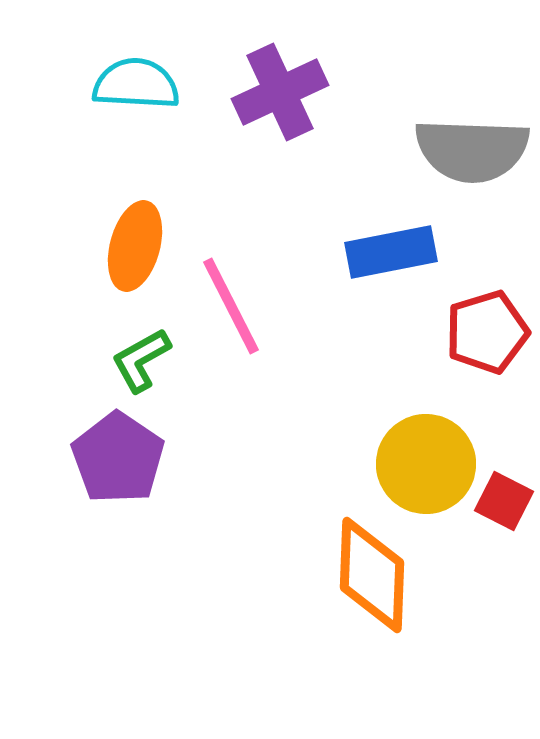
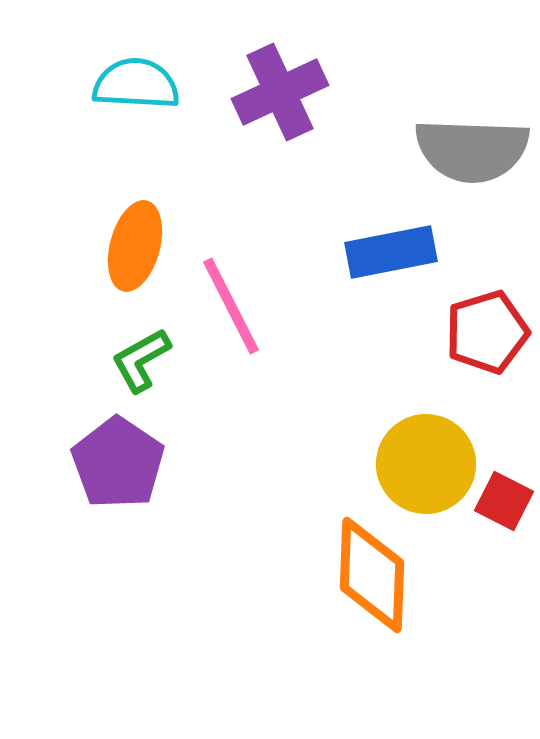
purple pentagon: moved 5 px down
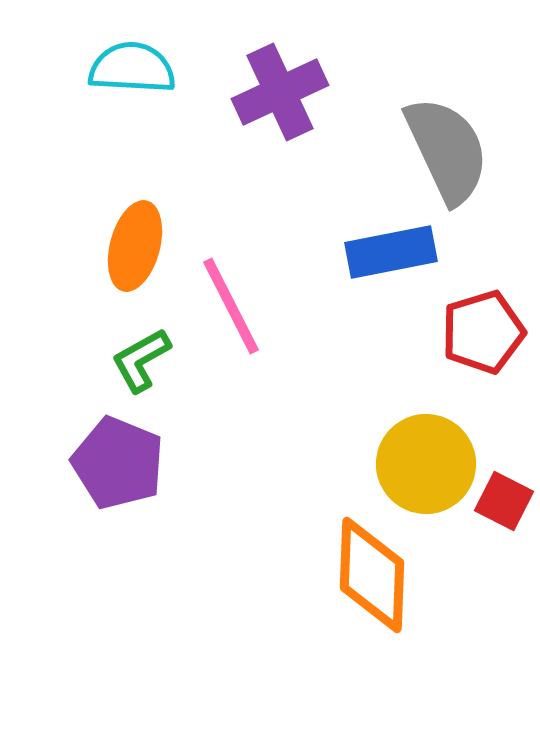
cyan semicircle: moved 4 px left, 16 px up
gray semicircle: moved 25 px left; rotated 117 degrees counterclockwise
red pentagon: moved 4 px left
purple pentagon: rotated 12 degrees counterclockwise
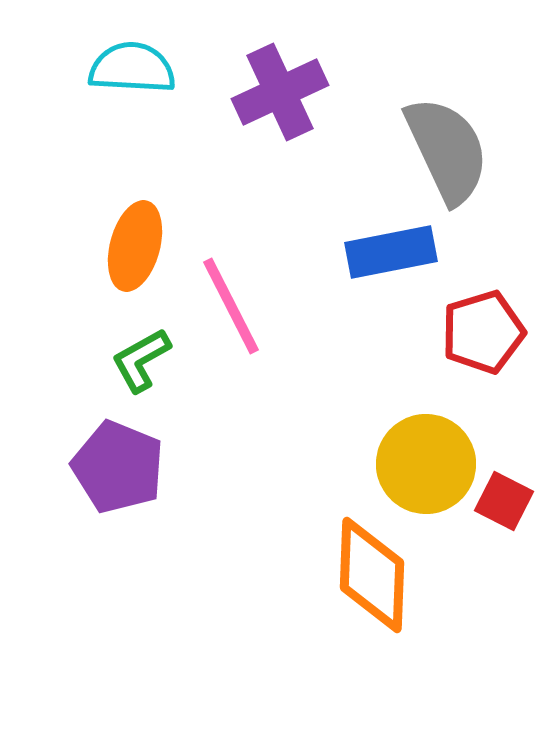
purple pentagon: moved 4 px down
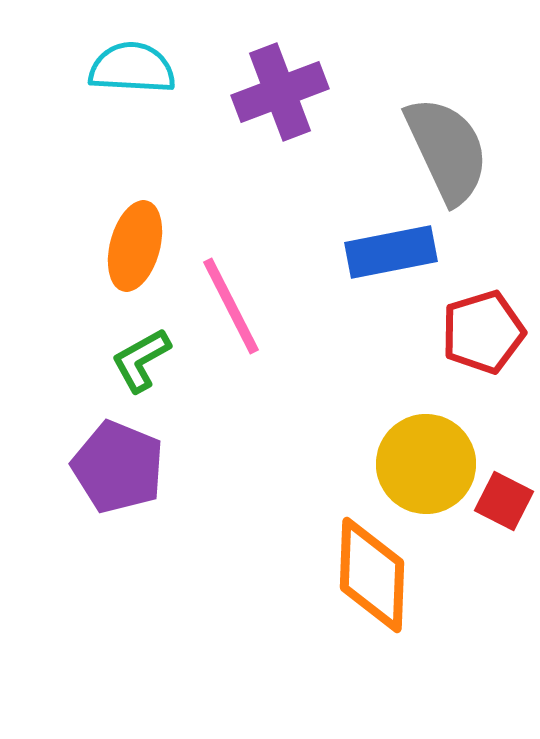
purple cross: rotated 4 degrees clockwise
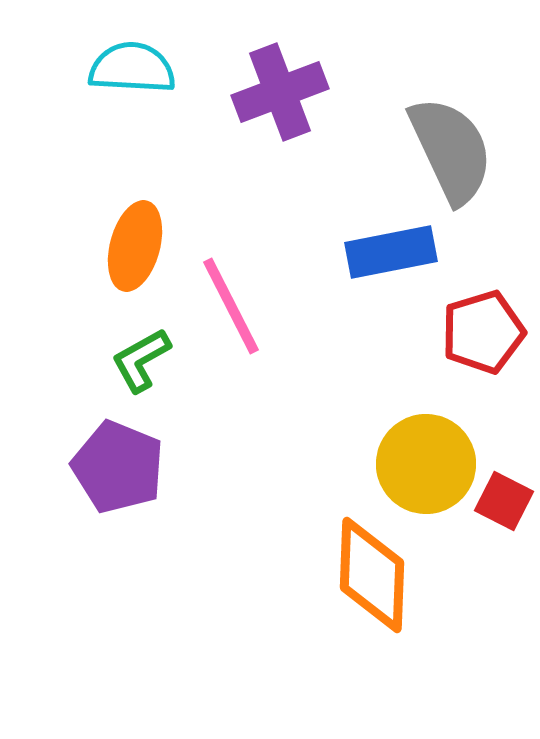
gray semicircle: moved 4 px right
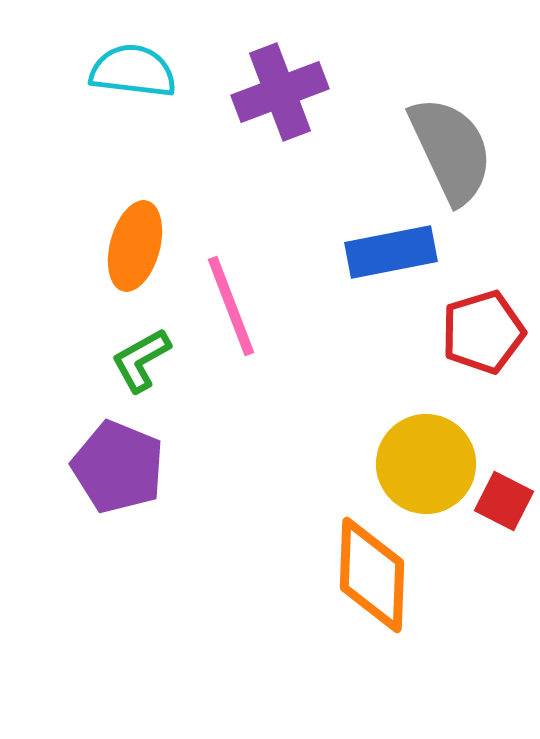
cyan semicircle: moved 1 px right, 3 px down; rotated 4 degrees clockwise
pink line: rotated 6 degrees clockwise
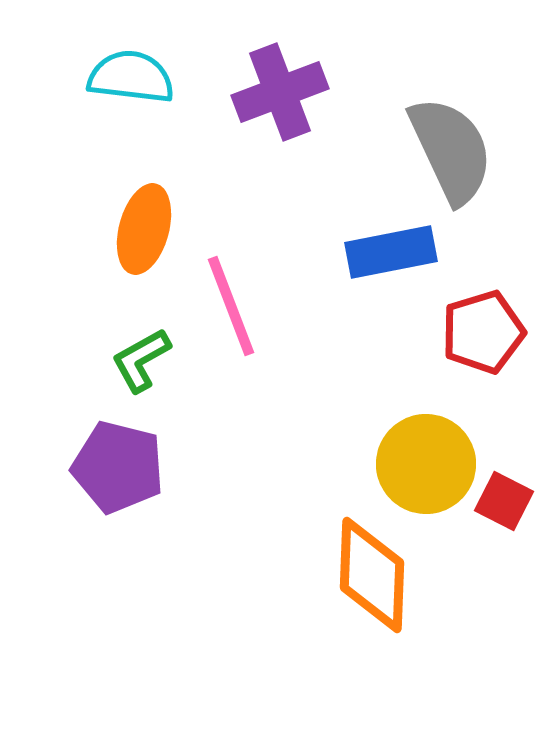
cyan semicircle: moved 2 px left, 6 px down
orange ellipse: moved 9 px right, 17 px up
purple pentagon: rotated 8 degrees counterclockwise
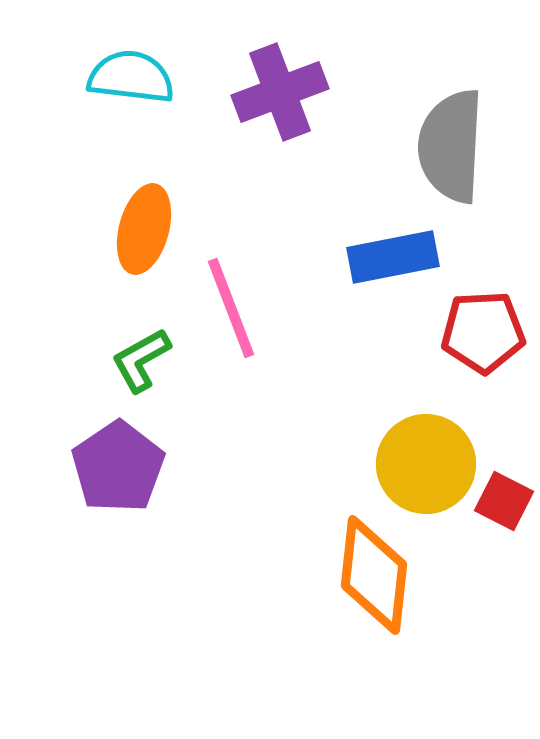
gray semicircle: moved 4 px up; rotated 152 degrees counterclockwise
blue rectangle: moved 2 px right, 5 px down
pink line: moved 2 px down
red pentagon: rotated 14 degrees clockwise
purple pentagon: rotated 24 degrees clockwise
orange diamond: moved 2 px right; rotated 4 degrees clockwise
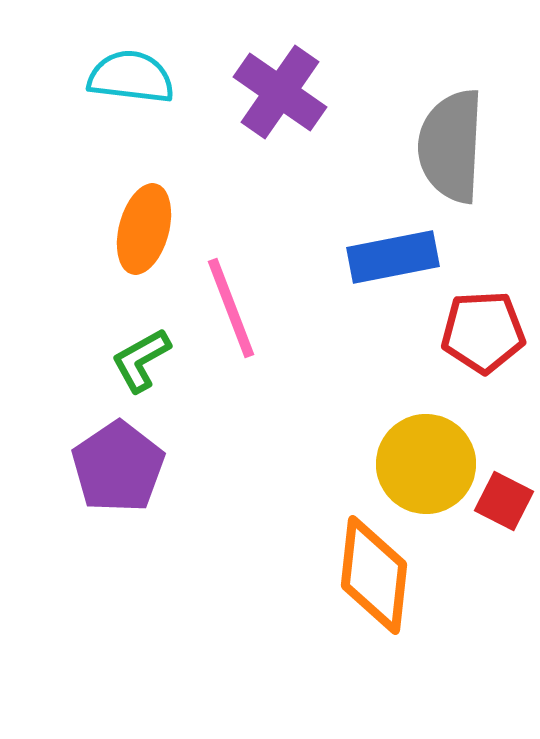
purple cross: rotated 34 degrees counterclockwise
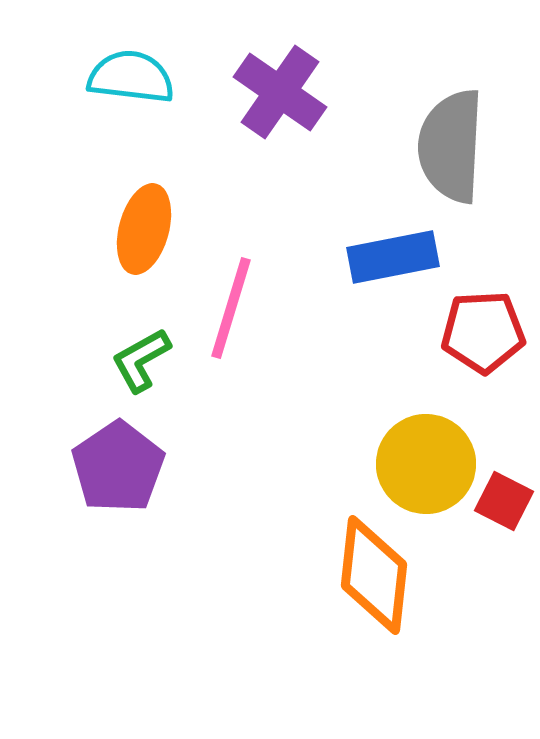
pink line: rotated 38 degrees clockwise
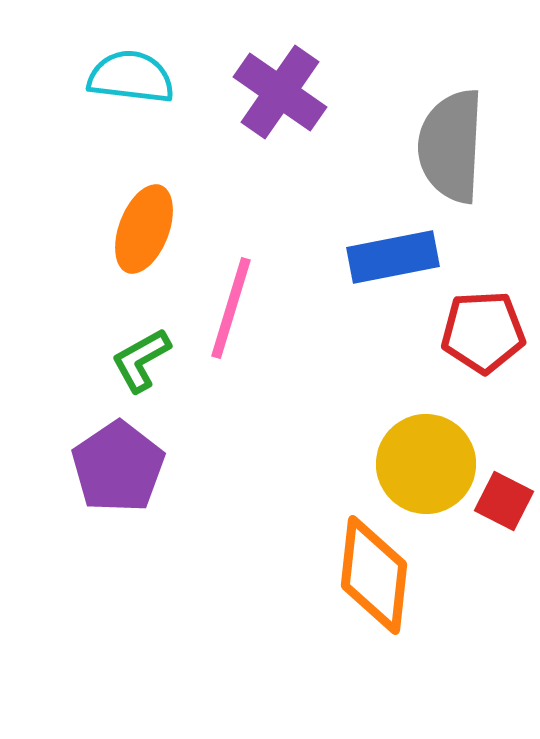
orange ellipse: rotated 6 degrees clockwise
